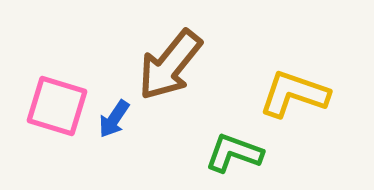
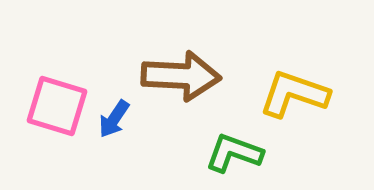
brown arrow: moved 11 px right, 11 px down; rotated 126 degrees counterclockwise
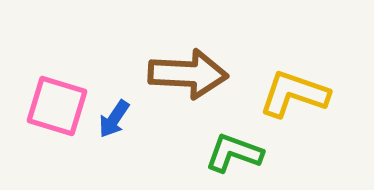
brown arrow: moved 7 px right, 2 px up
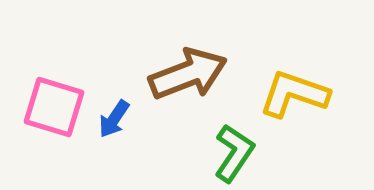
brown arrow: rotated 24 degrees counterclockwise
pink square: moved 3 px left, 1 px down
green L-shape: rotated 104 degrees clockwise
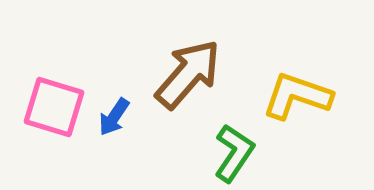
brown arrow: rotated 28 degrees counterclockwise
yellow L-shape: moved 3 px right, 2 px down
blue arrow: moved 2 px up
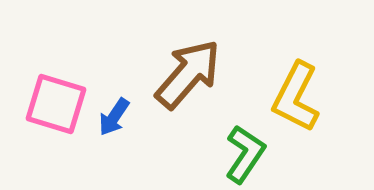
yellow L-shape: moved 1 px left, 1 px down; rotated 82 degrees counterclockwise
pink square: moved 2 px right, 3 px up
green L-shape: moved 11 px right, 1 px down
